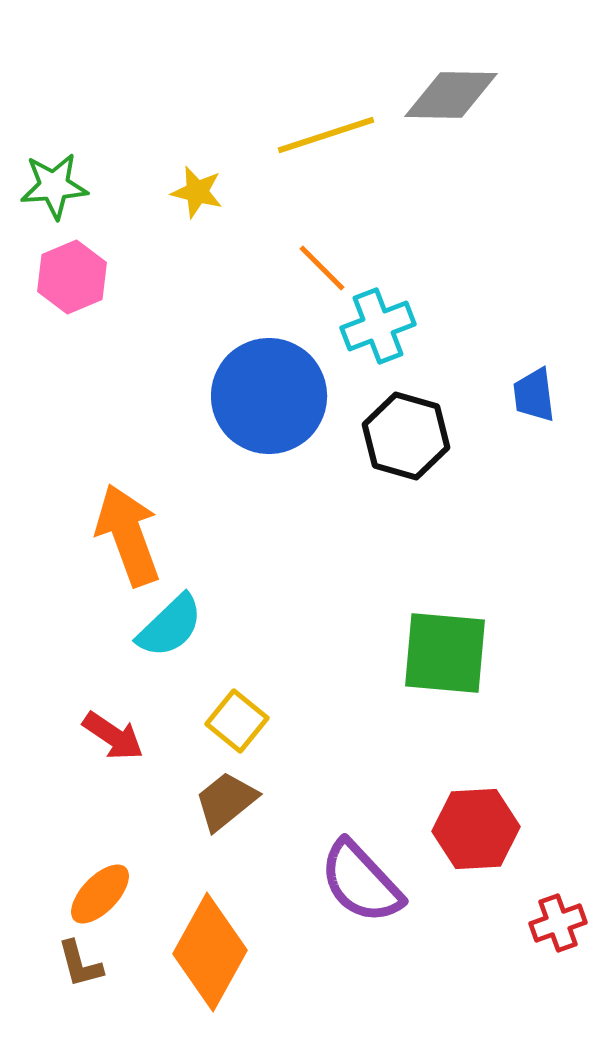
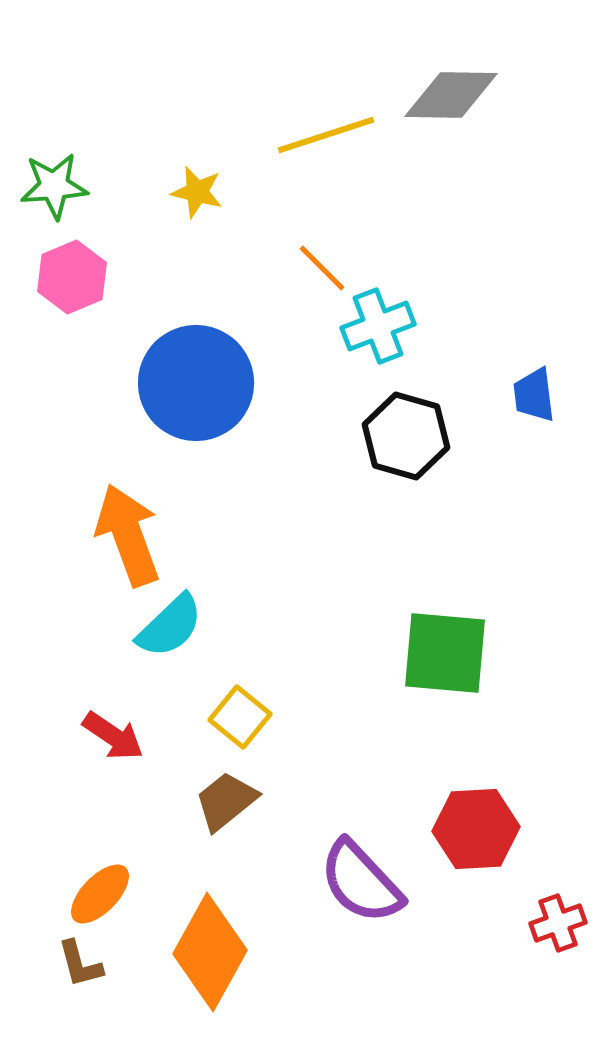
blue circle: moved 73 px left, 13 px up
yellow square: moved 3 px right, 4 px up
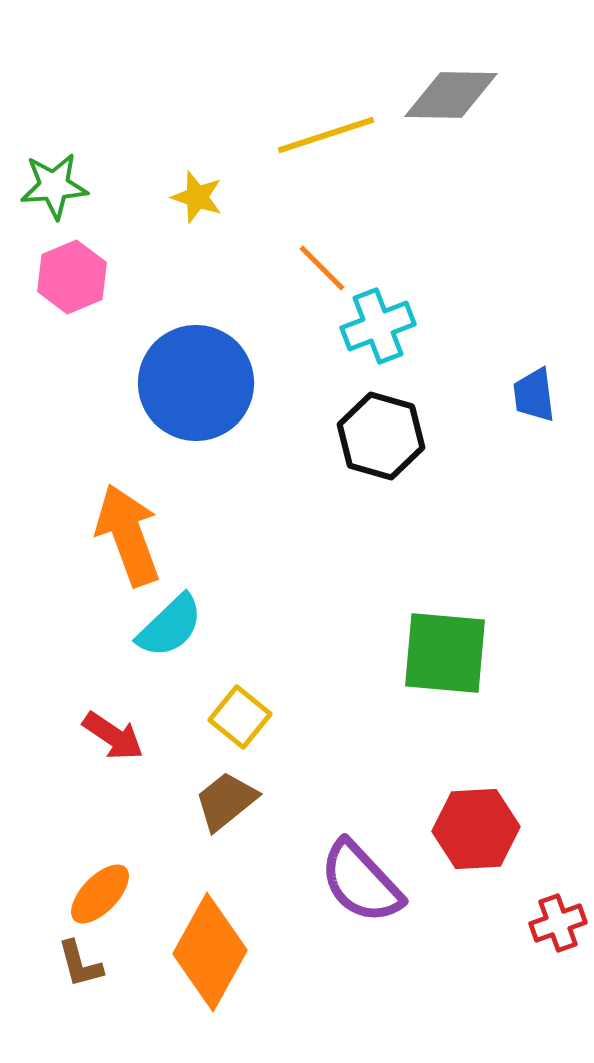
yellow star: moved 5 px down; rotated 4 degrees clockwise
black hexagon: moved 25 px left
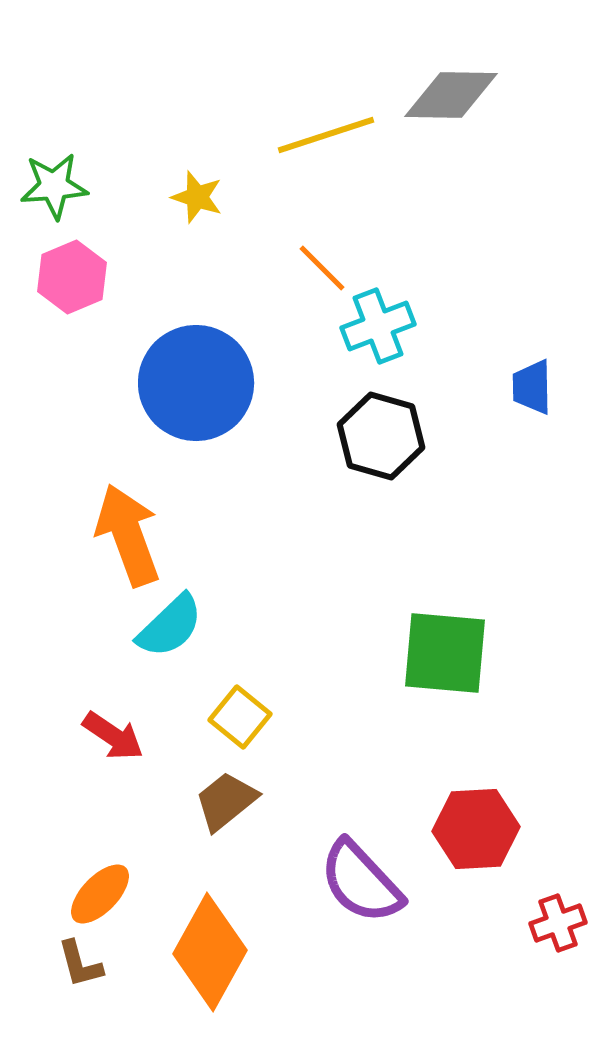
blue trapezoid: moved 2 px left, 8 px up; rotated 6 degrees clockwise
